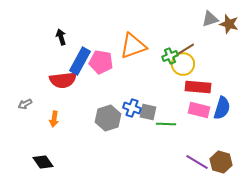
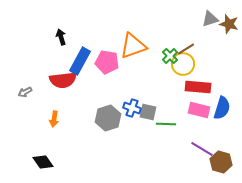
green cross: rotated 21 degrees counterclockwise
pink pentagon: moved 6 px right
gray arrow: moved 12 px up
purple line: moved 5 px right, 13 px up
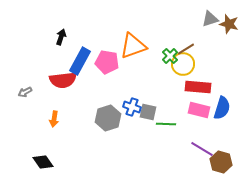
black arrow: rotated 35 degrees clockwise
blue cross: moved 1 px up
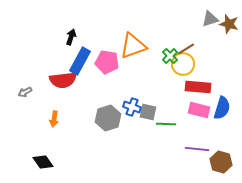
black arrow: moved 10 px right
purple line: moved 5 px left; rotated 25 degrees counterclockwise
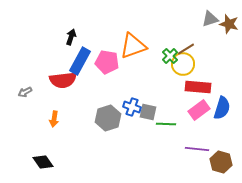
pink rectangle: rotated 50 degrees counterclockwise
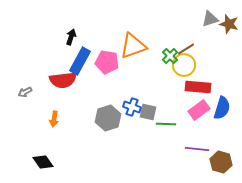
yellow circle: moved 1 px right, 1 px down
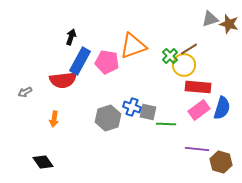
brown line: moved 3 px right
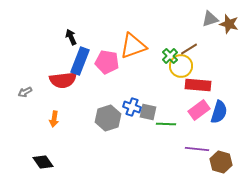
black arrow: rotated 42 degrees counterclockwise
blue rectangle: rotated 8 degrees counterclockwise
yellow circle: moved 3 px left, 1 px down
red rectangle: moved 2 px up
blue semicircle: moved 3 px left, 4 px down
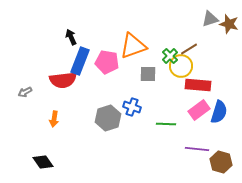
gray square: moved 38 px up; rotated 12 degrees counterclockwise
